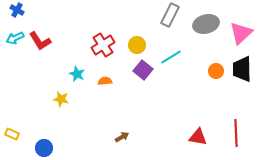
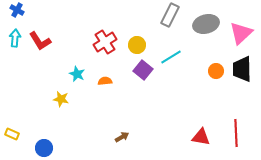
cyan arrow: rotated 120 degrees clockwise
red cross: moved 2 px right, 3 px up
red triangle: moved 3 px right
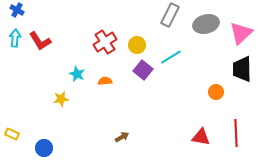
orange circle: moved 21 px down
yellow star: rotated 21 degrees counterclockwise
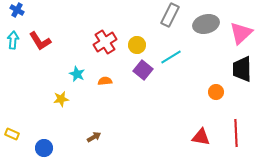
cyan arrow: moved 2 px left, 2 px down
brown arrow: moved 28 px left
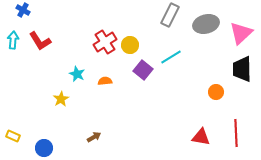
blue cross: moved 6 px right
yellow circle: moved 7 px left
yellow star: rotated 21 degrees counterclockwise
yellow rectangle: moved 1 px right, 2 px down
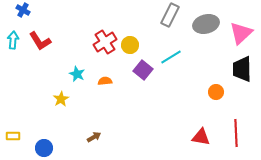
yellow rectangle: rotated 24 degrees counterclockwise
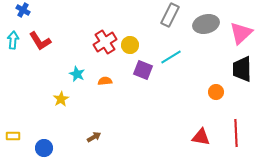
purple square: rotated 18 degrees counterclockwise
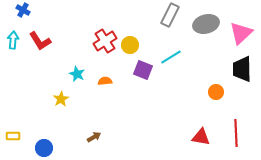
red cross: moved 1 px up
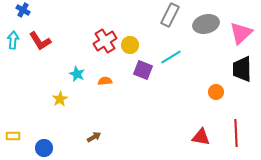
yellow star: moved 1 px left
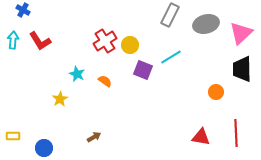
orange semicircle: rotated 40 degrees clockwise
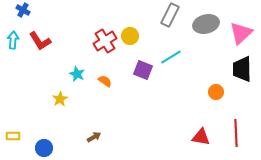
yellow circle: moved 9 px up
